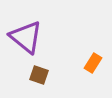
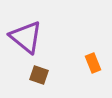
orange rectangle: rotated 54 degrees counterclockwise
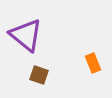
purple triangle: moved 2 px up
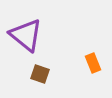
brown square: moved 1 px right, 1 px up
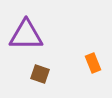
purple triangle: rotated 39 degrees counterclockwise
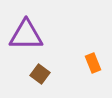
brown square: rotated 18 degrees clockwise
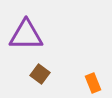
orange rectangle: moved 20 px down
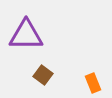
brown square: moved 3 px right, 1 px down
